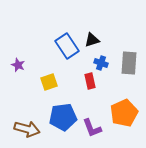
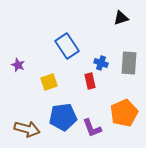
black triangle: moved 29 px right, 22 px up
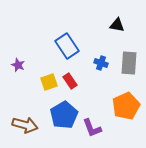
black triangle: moved 4 px left, 7 px down; rotated 28 degrees clockwise
red rectangle: moved 20 px left; rotated 21 degrees counterclockwise
orange pentagon: moved 2 px right, 7 px up
blue pentagon: moved 1 px right, 2 px up; rotated 24 degrees counterclockwise
brown arrow: moved 2 px left, 4 px up
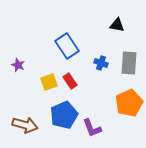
orange pentagon: moved 3 px right, 3 px up
blue pentagon: rotated 8 degrees clockwise
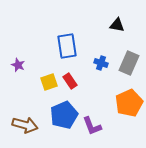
blue rectangle: rotated 25 degrees clockwise
gray rectangle: rotated 20 degrees clockwise
purple L-shape: moved 2 px up
